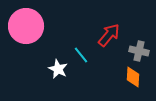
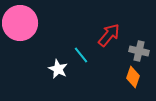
pink circle: moved 6 px left, 3 px up
orange diamond: rotated 15 degrees clockwise
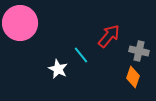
red arrow: moved 1 px down
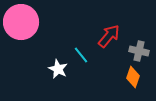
pink circle: moved 1 px right, 1 px up
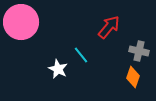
red arrow: moved 9 px up
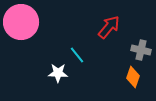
gray cross: moved 2 px right, 1 px up
cyan line: moved 4 px left
white star: moved 4 px down; rotated 24 degrees counterclockwise
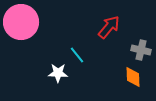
orange diamond: rotated 20 degrees counterclockwise
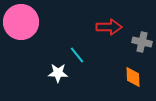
red arrow: rotated 50 degrees clockwise
gray cross: moved 1 px right, 8 px up
